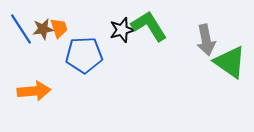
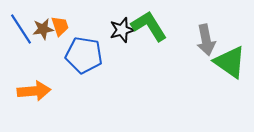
orange trapezoid: moved 1 px right, 2 px up
blue pentagon: rotated 12 degrees clockwise
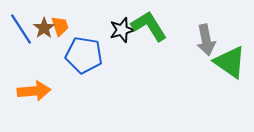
brown star: moved 1 px right, 1 px up; rotated 25 degrees counterclockwise
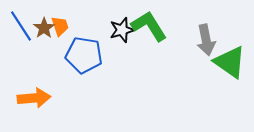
blue line: moved 3 px up
orange arrow: moved 7 px down
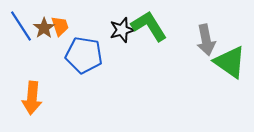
orange arrow: moved 2 px left; rotated 100 degrees clockwise
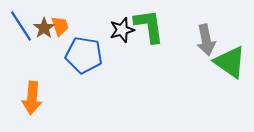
green L-shape: rotated 24 degrees clockwise
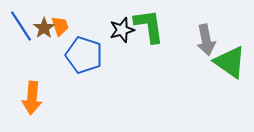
blue pentagon: rotated 9 degrees clockwise
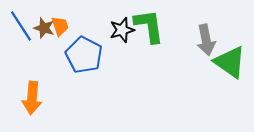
brown star: rotated 20 degrees counterclockwise
blue pentagon: rotated 9 degrees clockwise
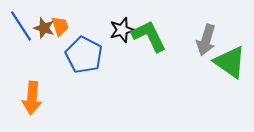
green L-shape: moved 10 px down; rotated 18 degrees counterclockwise
gray arrow: rotated 28 degrees clockwise
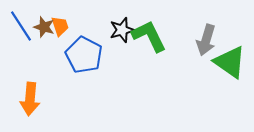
brown star: moved 1 px up
orange arrow: moved 2 px left, 1 px down
